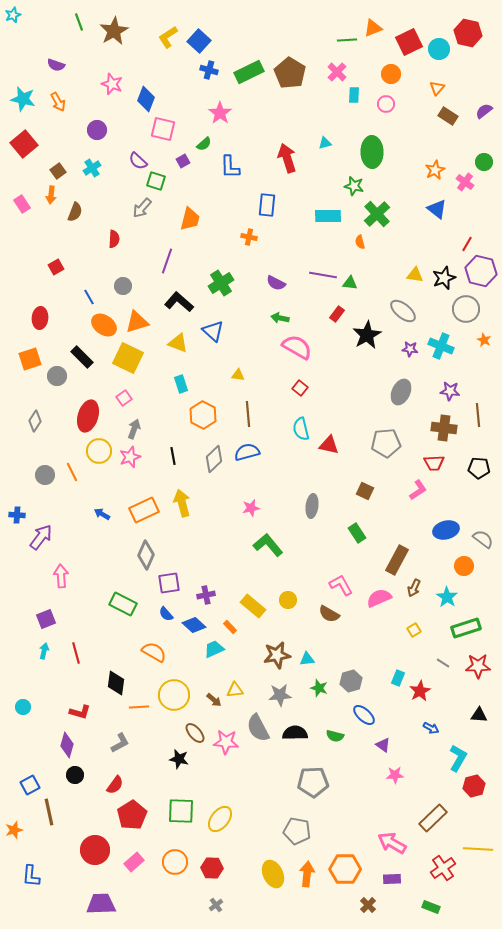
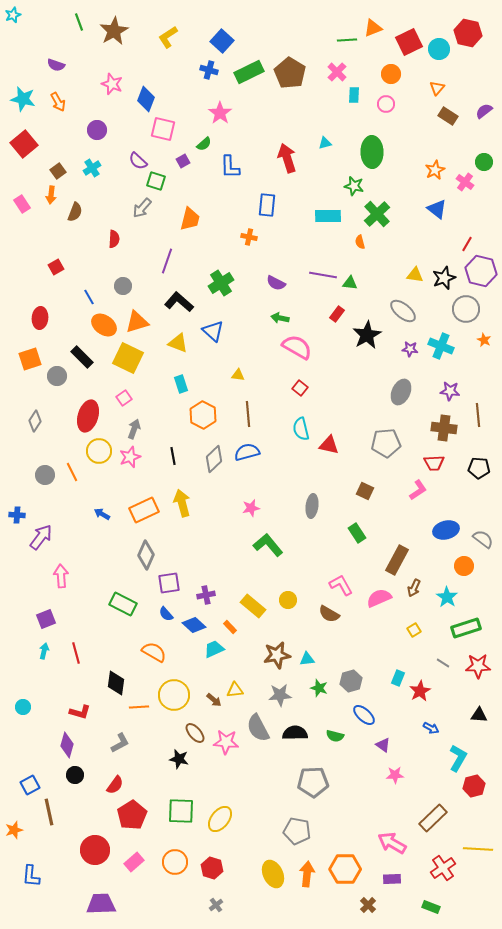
blue square at (199, 41): moved 23 px right
red hexagon at (212, 868): rotated 15 degrees clockwise
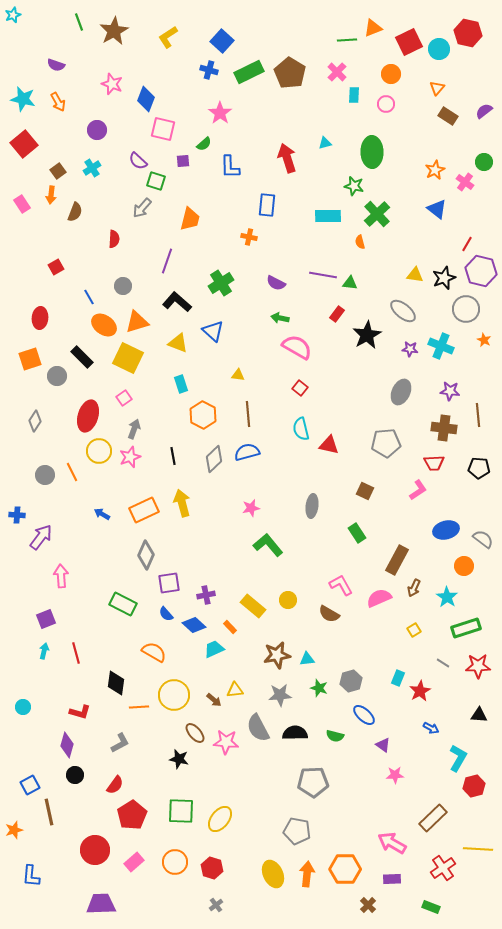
purple square at (183, 161): rotated 24 degrees clockwise
black L-shape at (179, 302): moved 2 px left
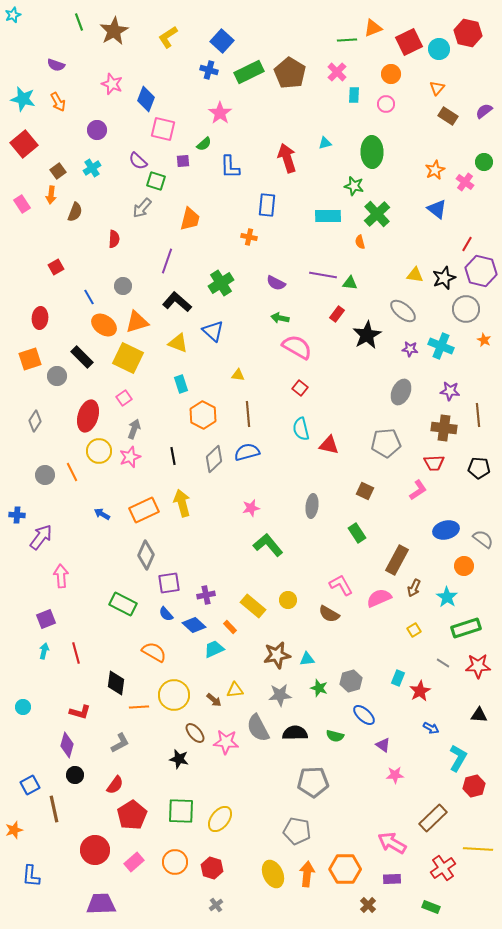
brown line at (49, 812): moved 5 px right, 3 px up
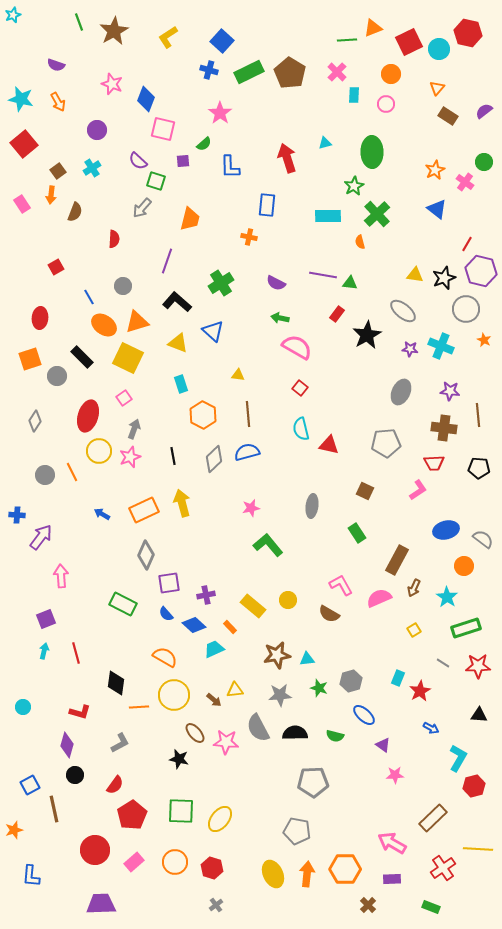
cyan star at (23, 99): moved 2 px left
green star at (354, 186): rotated 30 degrees clockwise
orange semicircle at (154, 652): moved 11 px right, 5 px down
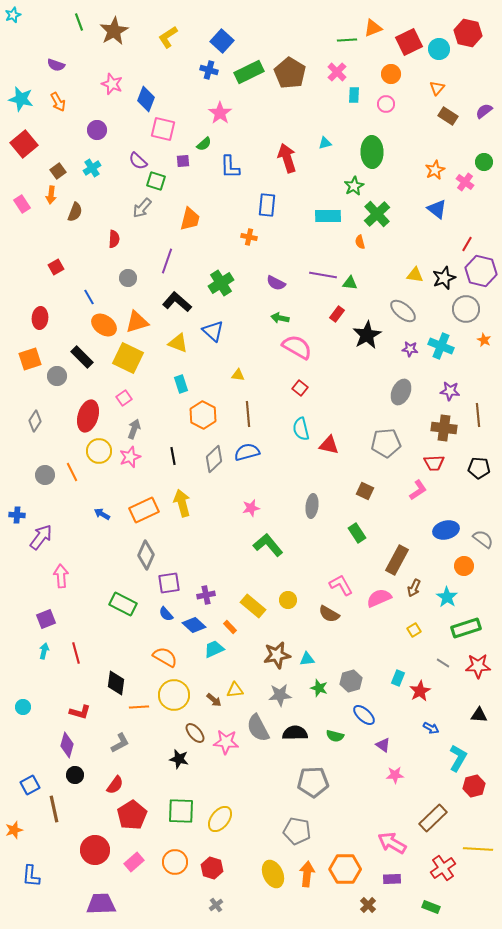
gray circle at (123, 286): moved 5 px right, 8 px up
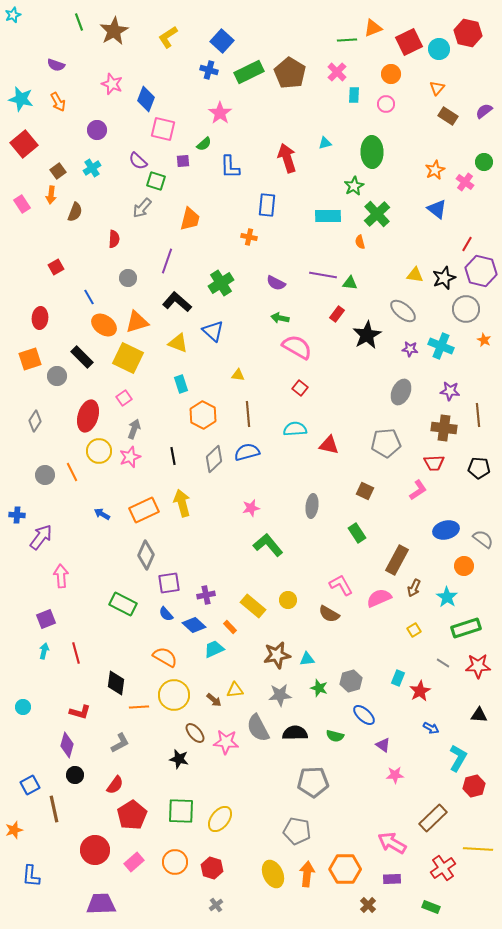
cyan semicircle at (301, 429): moved 6 px left; rotated 100 degrees clockwise
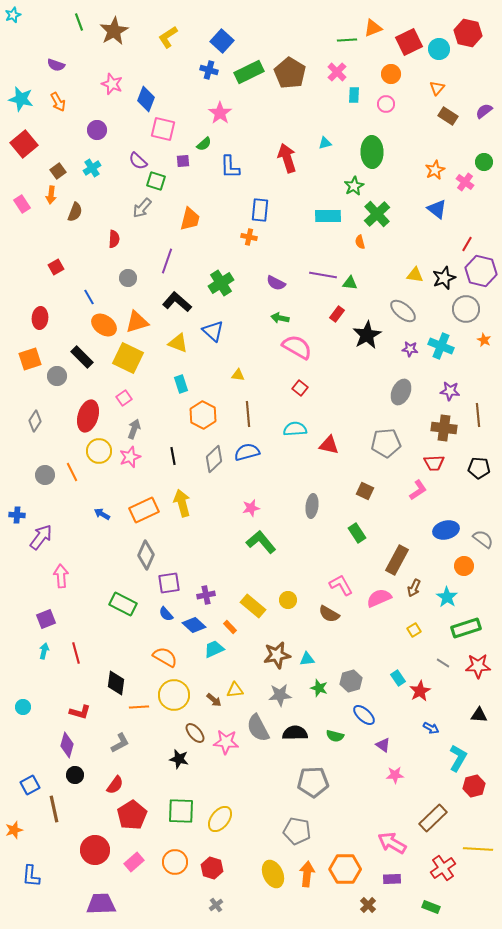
blue rectangle at (267, 205): moved 7 px left, 5 px down
green L-shape at (268, 545): moved 7 px left, 3 px up
cyan rectangle at (398, 678): rotated 56 degrees counterclockwise
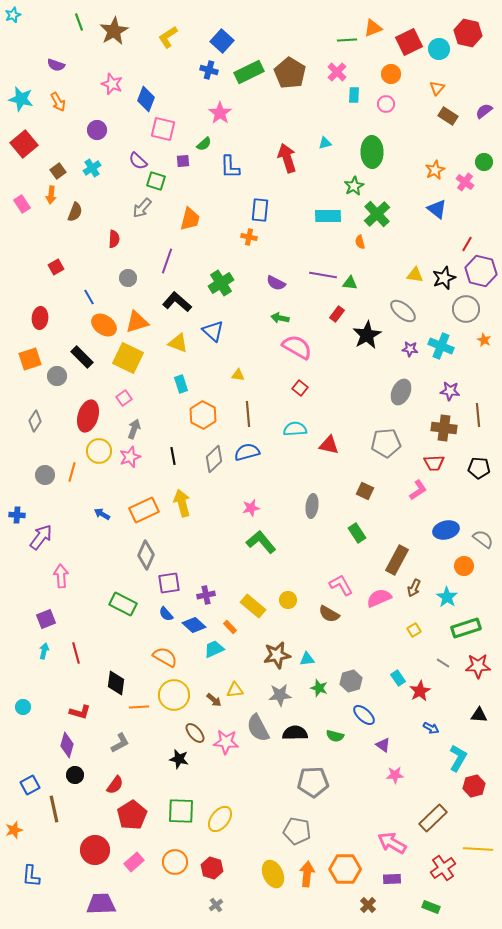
orange line at (72, 472): rotated 42 degrees clockwise
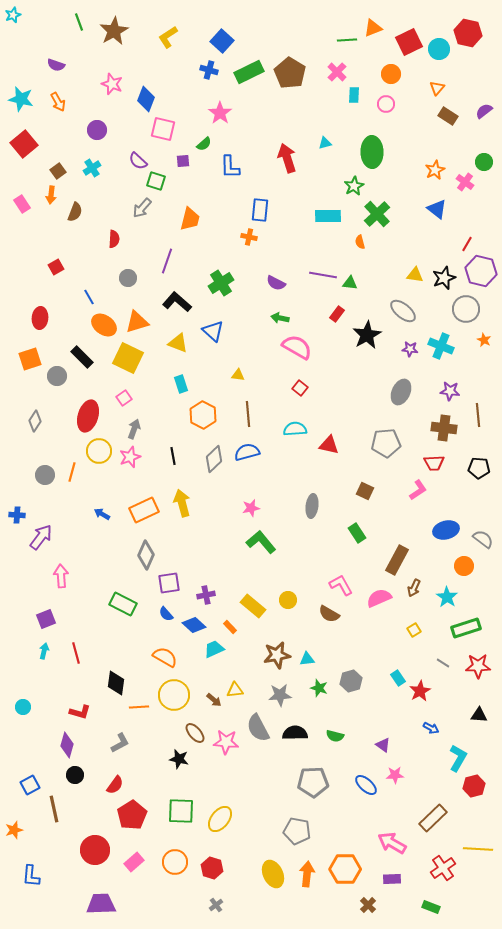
blue ellipse at (364, 715): moved 2 px right, 70 px down
